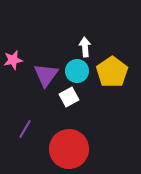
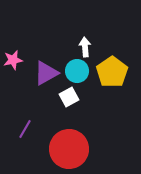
purple triangle: moved 2 px up; rotated 24 degrees clockwise
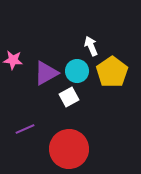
white arrow: moved 6 px right, 1 px up; rotated 18 degrees counterclockwise
pink star: rotated 18 degrees clockwise
purple line: rotated 36 degrees clockwise
